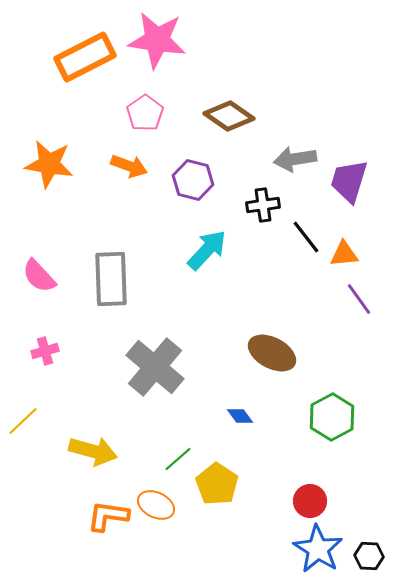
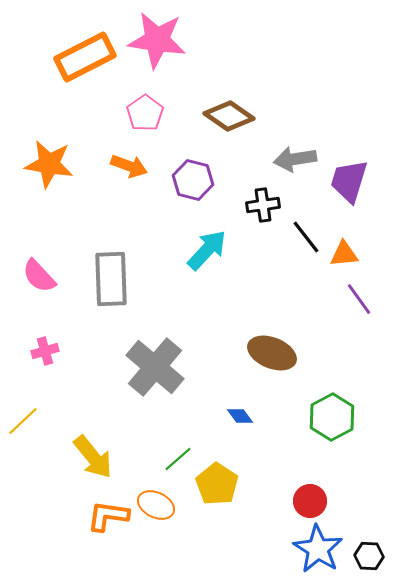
brown ellipse: rotated 6 degrees counterclockwise
yellow arrow: moved 6 px down; rotated 36 degrees clockwise
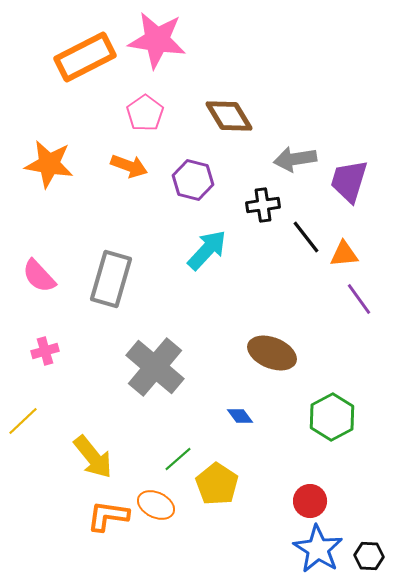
brown diamond: rotated 24 degrees clockwise
gray rectangle: rotated 18 degrees clockwise
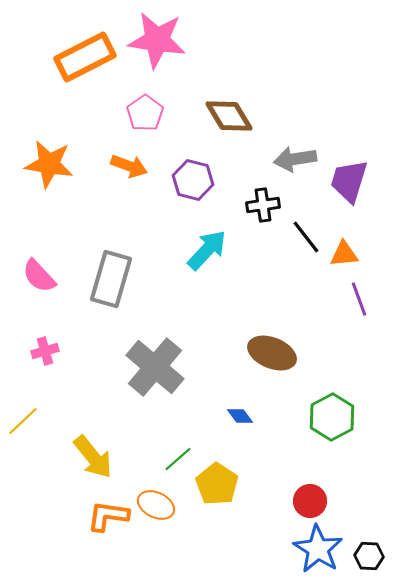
purple line: rotated 16 degrees clockwise
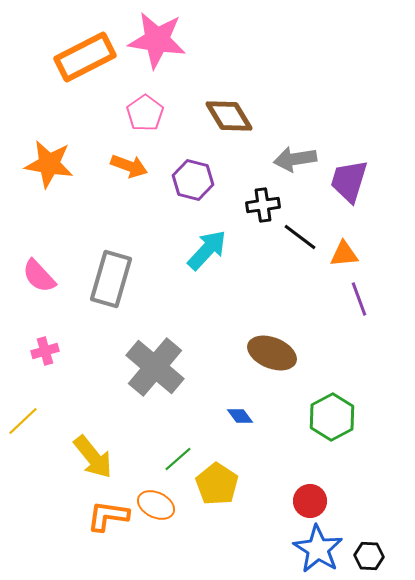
black line: moved 6 px left; rotated 15 degrees counterclockwise
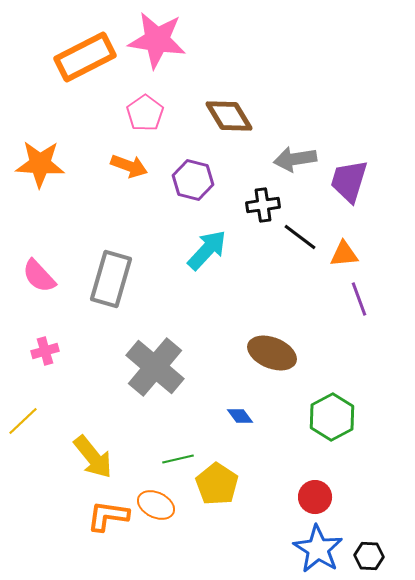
orange star: moved 9 px left; rotated 6 degrees counterclockwise
green line: rotated 28 degrees clockwise
red circle: moved 5 px right, 4 px up
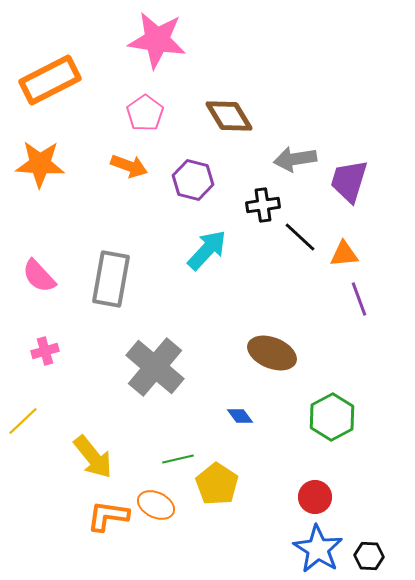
orange rectangle: moved 35 px left, 23 px down
black line: rotated 6 degrees clockwise
gray rectangle: rotated 6 degrees counterclockwise
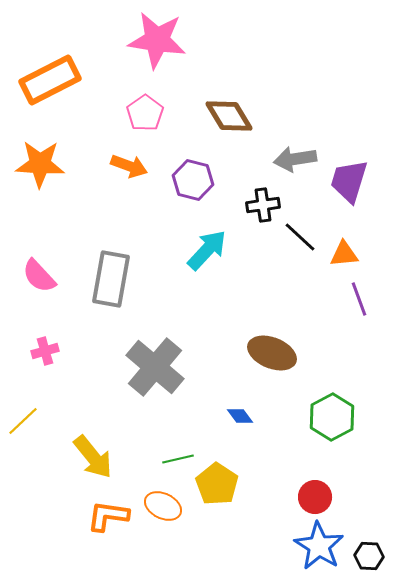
orange ellipse: moved 7 px right, 1 px down
blue star: moved 1 px right, 3 px up
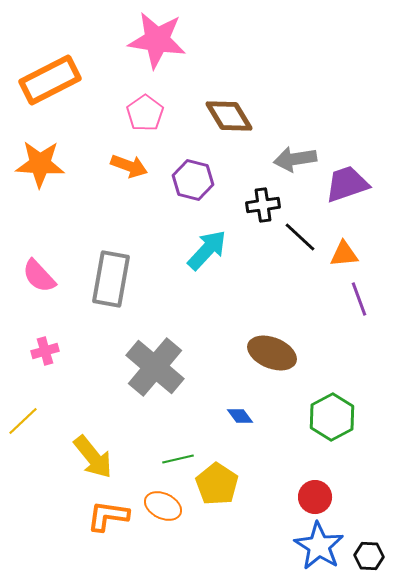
purple trapezoid: moved 2 px left, 3 px down; rotated 54 degrees clockwise
